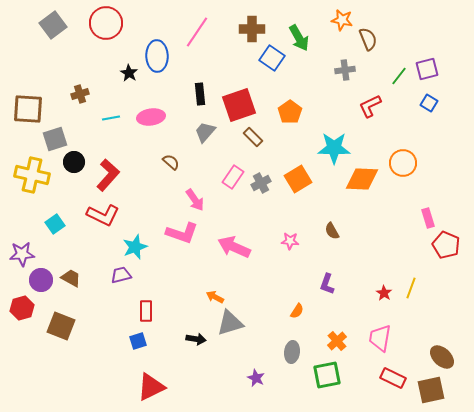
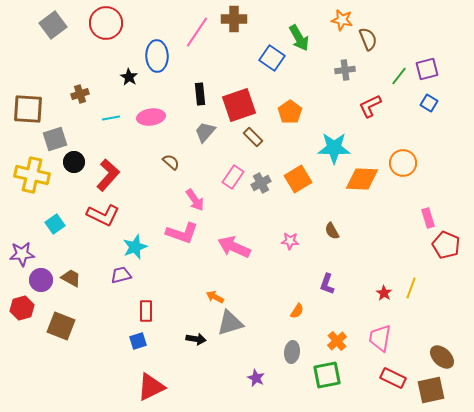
brown cross at (252, 29): moved 18 px left, 10 px up
black star at (129, 73): moved 4 px down
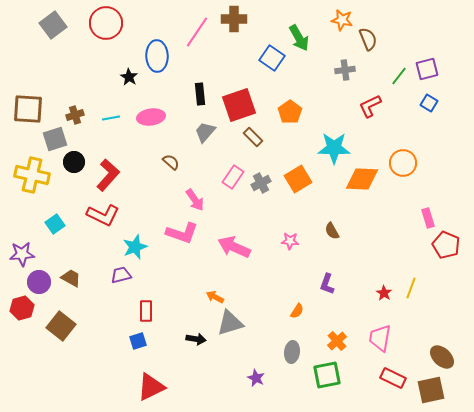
brown cross at (80, 94): moved 5 px left, 21 px down
purple circle at (41, 280): moved 2 px left, 2 px down
brown square at (61, 326): rotated 16 degrees clockwise
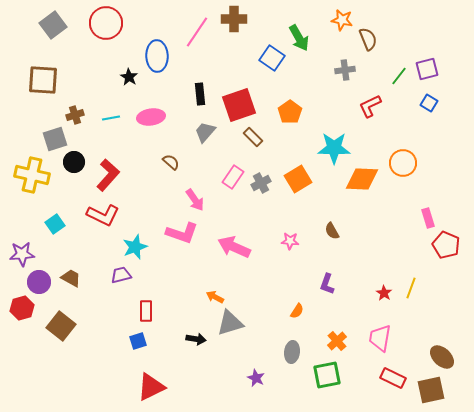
brown square at (28, 109): moved 15 px right, 29 px up
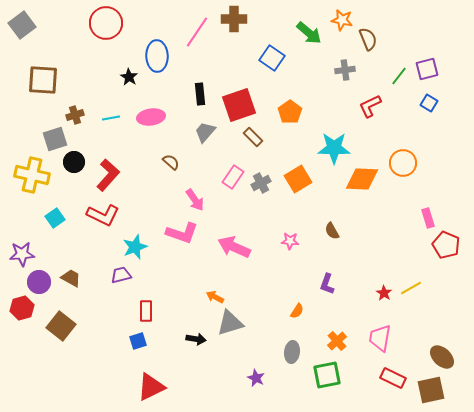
gray square at (53, 25): moved 31 px left
green arrow at (299, 38): moved 10 px right, 5 px up; rotated 20 degrees counterclockwise
cyan square at (55, 224): moved 6 px up
yellow line at (411, 288): rotated 40 degrees clockwise
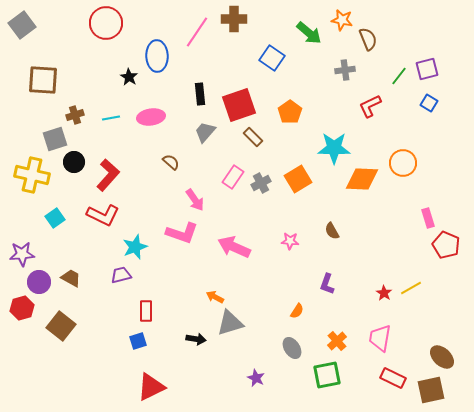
gray ellipse at (292, 352): moved 4 px up; rotated 40 degrees counterclockwise
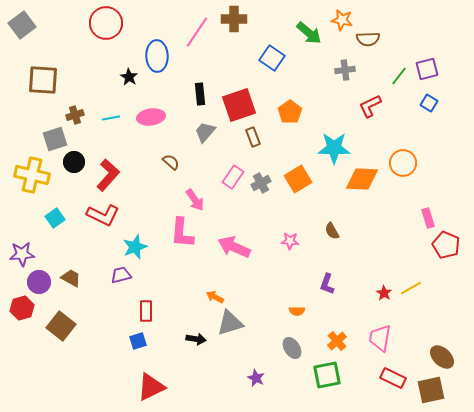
brown semicircle at (368, 39): rotated 110 degrees clockwise
brown rectangle at (253, 137): rotated 24 degrees clockwise
pink L-shape at (182, 233): rotated 76 degrees clockwise
orange semicircle at (297, 311): rotated 56 degrees clockwise
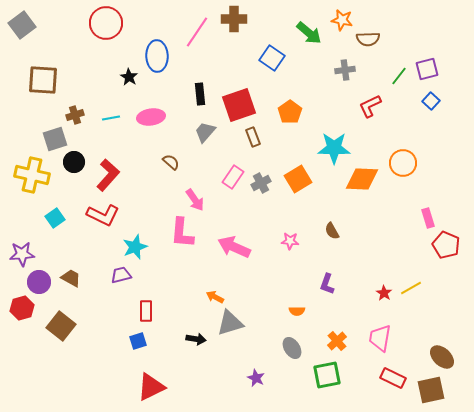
blue square at (429, 103): moved 2 px right, 2 px up; rotated 12 degrees clockwise
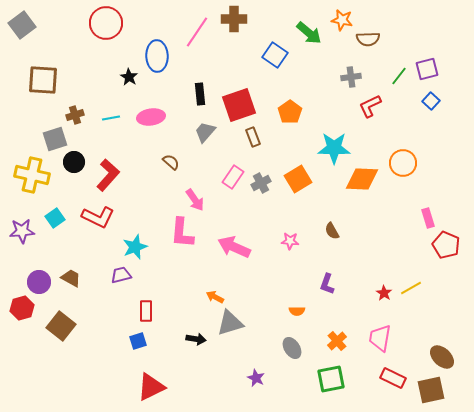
blue square at (272, 58): moved 3 px right, 3 px up
gray cross at (345, 70): moved 6 px right, 7 px down
red L-shape at (103, 215): moved 5 px left, 2 px down
purple star at (22, 254): moved 23 px up
green square at (327, 375): moved 4 px right, 4 px down
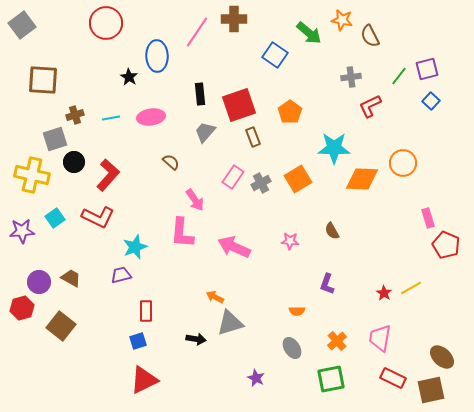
brown semicircle at (368, 39): moved 2 px right, 3 px up; rotated 65 degrees clockwise
red triangle at (151, 387): moved 7 px left, 7 px up
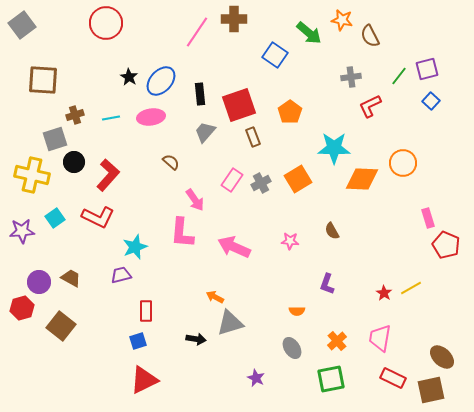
blue ellipse at (157, 56): moved 4 px right, 25 px down; rotated 44 degrees clockwise
pink rectangle at (233, 177): moved 1 px left, 3 px down
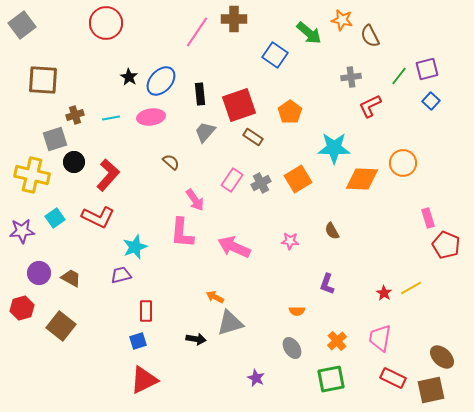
brown rectangle at (253, 137): rotated 36 degrees counterclockwise
purple circle at (39, 282): moved 9 px up
